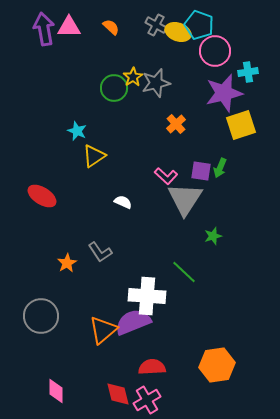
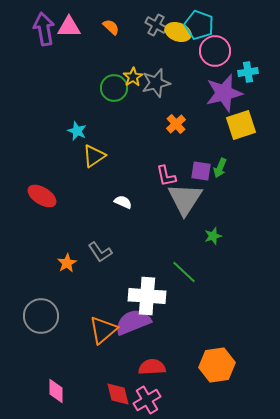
pink L-shape: rotated 35 degrees clockwise
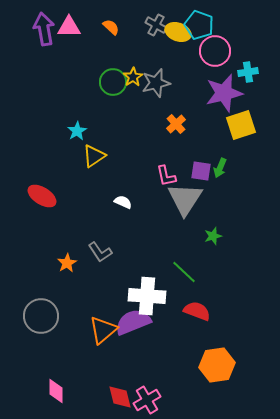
green circle: moved 1 px left, 6 px up
cyan star: rotated 18 degrees clockwise
red semicircle: moved 45 px right, 56 px up; rotated 24 degrees clockwise
red diamond: moved 2 px right, 3 px down
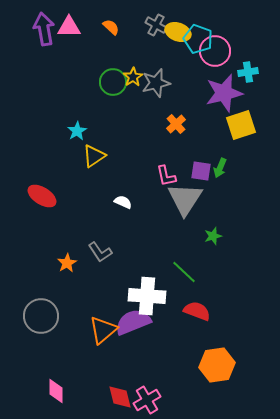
cyan pentagon: moved 1 px left, 14 px down
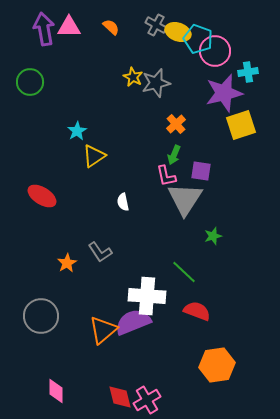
yellow star: rotated 12 degrees counterclockwise
green circle: moved 83 px left
green arrow: moved 46 px left, 13 px up
white semicircle: rotated 126 degrees counterclockwise
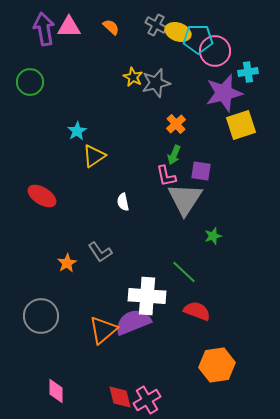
cyan pentagon: rotated 20 degrees counterclockwise
